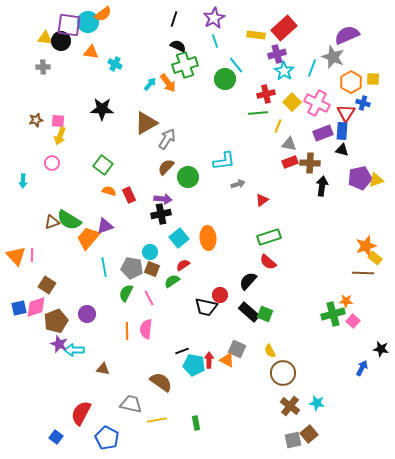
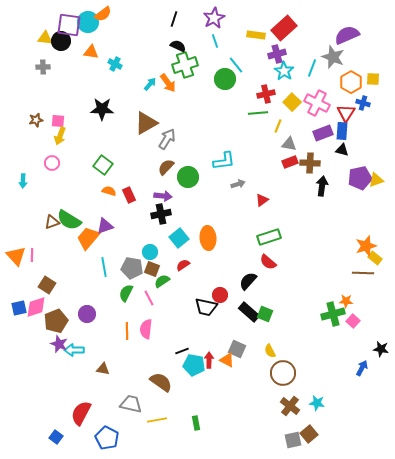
purple arrow at (163, 199): moved 3 px up
green semicircle at (172, 281): moved 10 px left
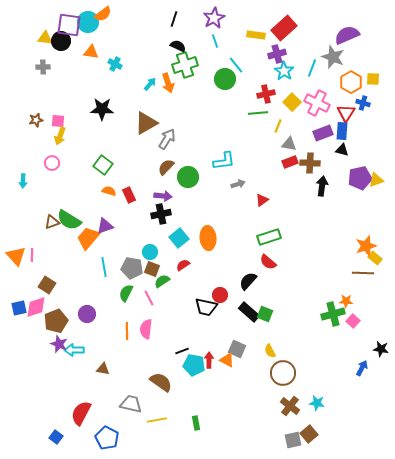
orange arrow at (168, 83): rotated 18 degrees clockwise
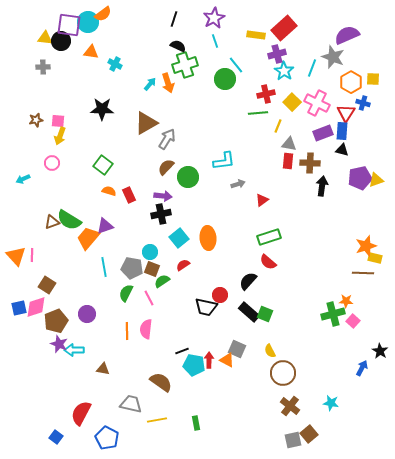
red rectangle at (290, 162): moved 2 px left, 1 px up; rotated 63 degrees counterclockwise
cyan arrow at (23, 181): moved 2 px up; rotated 64 degrees clockwise
yellow rectangle at (375, 258): rotated 24 degrees counterclockwise
black star at (381, 349): moved 1 px left, 2 px down; rotated 21 degrees clockwise
cyan star at (317, 403): moved 14 px right
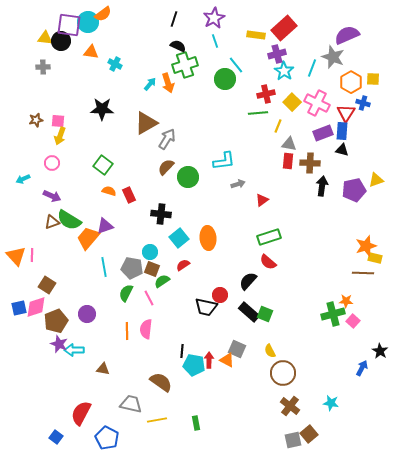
purple pentagon at (360, 178): moved 6 px left, 12 px down
purple arrow at (163, 196): moved 111 px left; rotated 18 degrees clockwise
black cross at (161, 214): rotated 18 degrees clockwise
black line at (182, 351): rotated 64 degrees counterclockwise
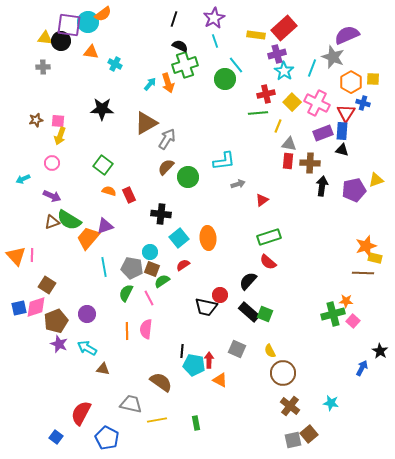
black semicircle at (178, 46): moved 2 px right
cyan arrow at (74, 350): moved 13 px right, 2 px up; rotated 30 degrees clockwise
orange triangle at (227, 360): moved 7 px left, 20 px down
